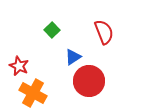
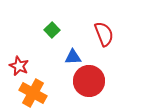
red semicircle: moved 2 px down
blue triangle: rotated 30 degrees clockwise
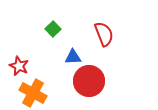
green square: moved 1 px right, 1 px up
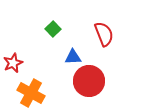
red star: moved 6 px left, 3 px up; rotated 24 degrees clockwise
orange cross: moved 2 px left
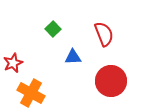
red circle: moved 22 px right
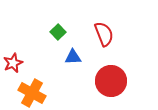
green square: moved 5 px right, 3 px down
orange cross: moved 1 px right
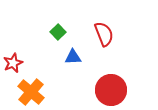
red circle: moved 9 px down
orange cross: moved 1 px left, 1 px up; rotated 12 degrees clockwise
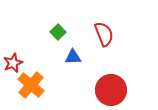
orange cross: moved 7 px up
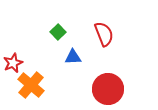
red circle: moved 3 px left, 1 px up
